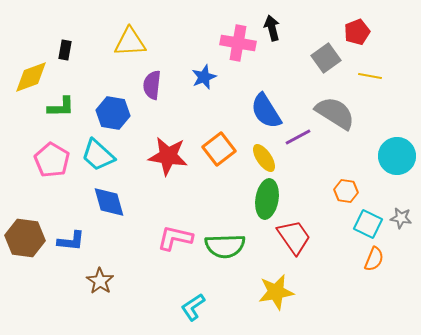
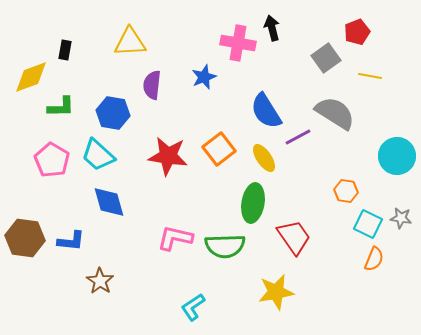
green ellipse: moved 14 px left, 4 px down
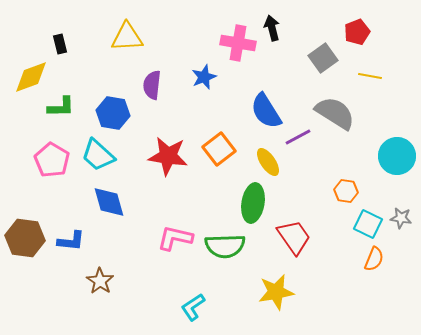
yellow triangle: moved 3 px left, 5 px up
black rectangle: moved 5 px left, 6 px up; rotated 24 degrees counterclockwise
gray square: moved 3 px left
yellow ellipse: moved 4 px right, 4 px down
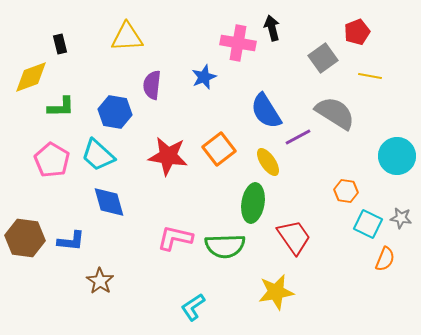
blue hexagon: moved 2 px right, 1 px up
orange semicircle: moved 11 px right
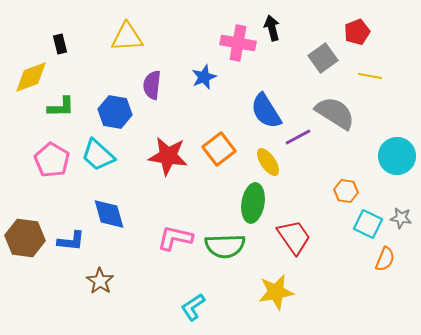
blue diamond: moved 12 px down
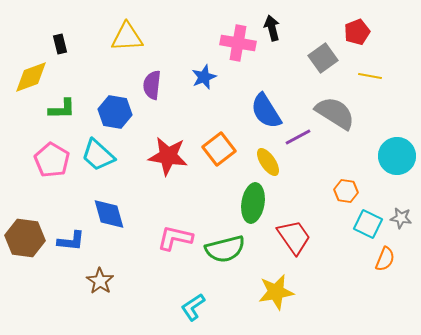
green L-shape: moved 1 px right, 2 px down
green semicircle: moved 3 px down; rotated 12 degrees counterclockwise
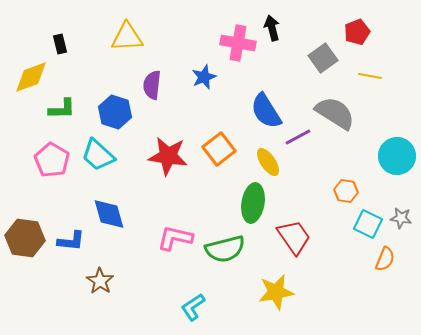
blue hexagon: rotated 8 degrees clockwise
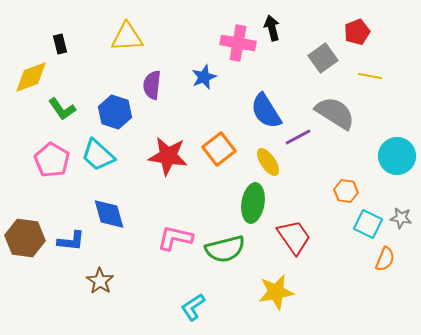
green L-shape: rotated 56 degrees clockwise
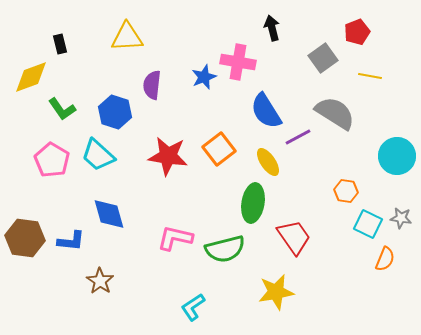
pink cross: moved 19 px down
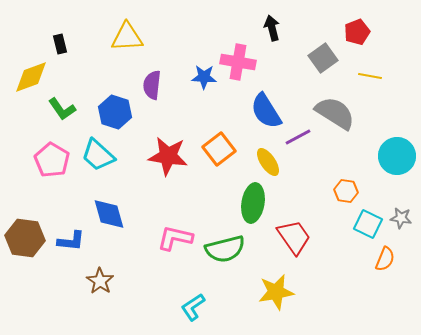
blue star: rotated 25 degrees clockwise
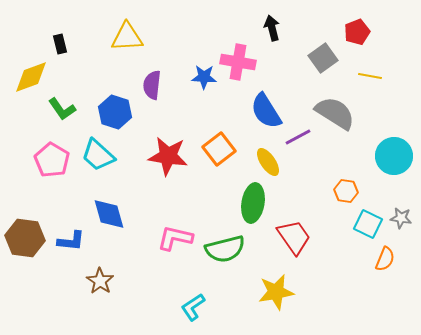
cyan circle: moved 3 px left
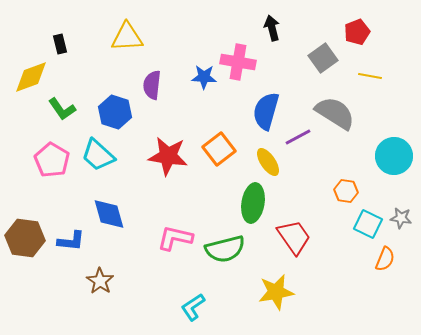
blue semicircle: rotated 48 degrees clockwise
